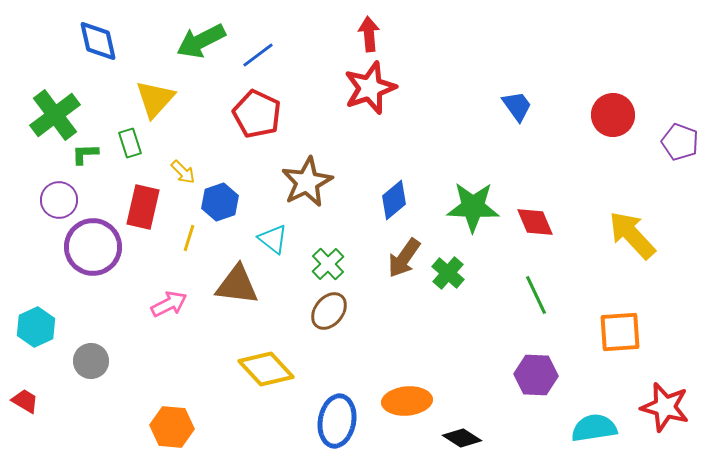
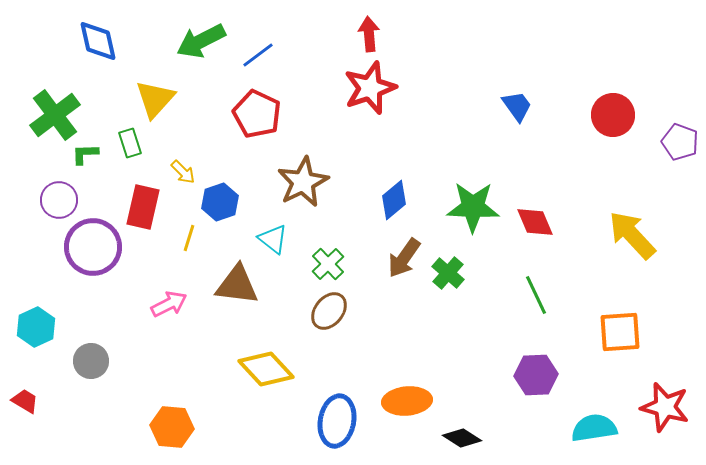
brown star at (307, 182): moved 4 px left
purple hexagon at (536, 375): rotated 6 degrees counterclockwise
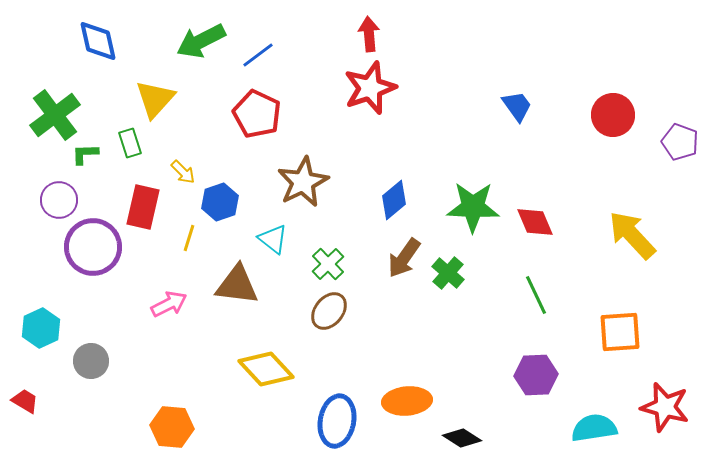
cyan hexagon at (36, 327): moved 5 px right, 1 px down
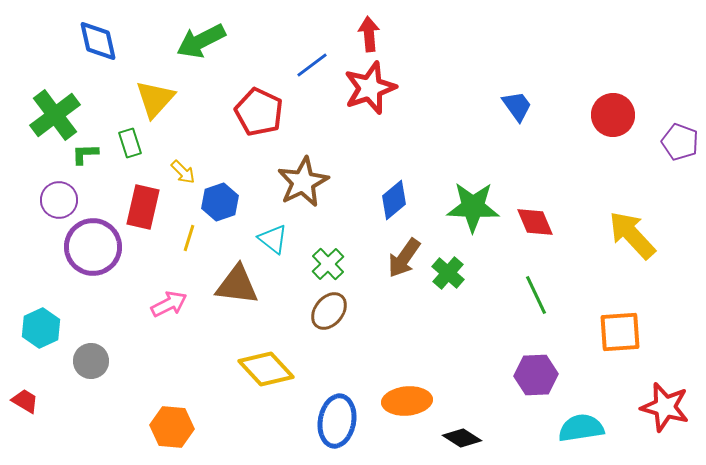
blue line at (258, 55): moved 54 px right, 10 px down
red pentagon at (257, 114): moved 2 px right, 2 px up
cyan semicircle at (594, 428): moved 13 px left
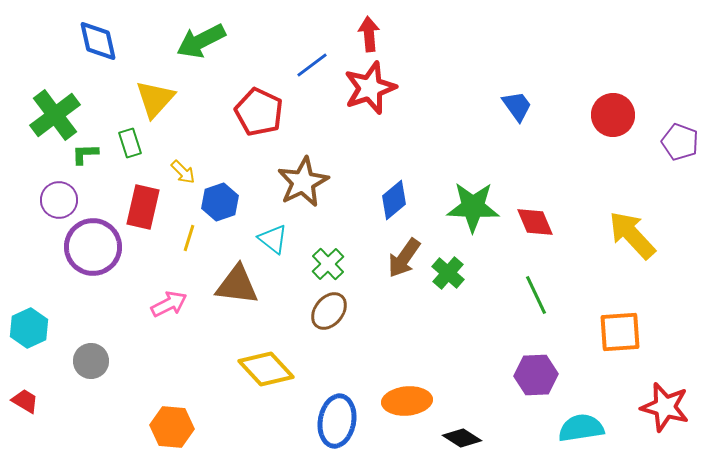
cyan hexagon at (41, 328): moved 12 px left
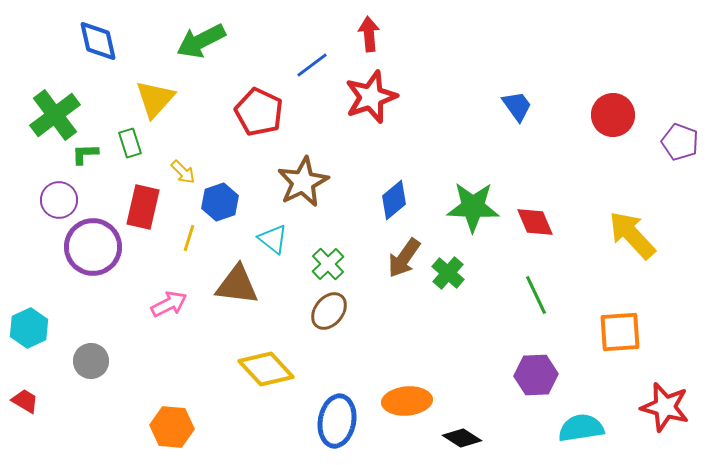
red star at (370, 88): moved 1 px right, 9 px down
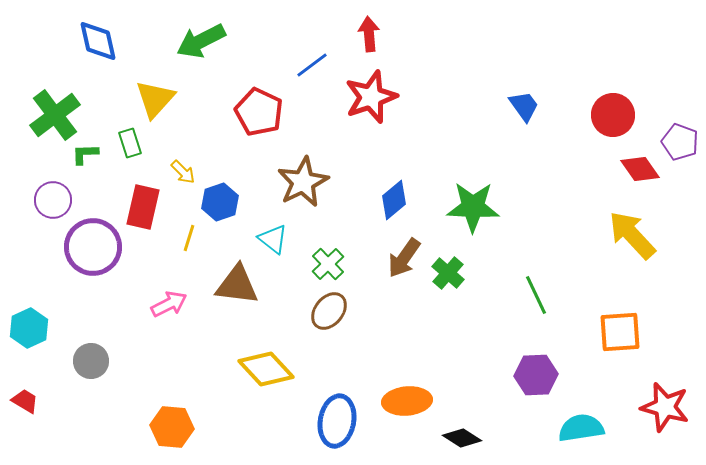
blue trapezoid at (517, 106): moved 7 px right
purple circle at (59, 200): moved 6 px left
red diamond at (535, 222): moved 105 px right, 53 px up; rotated 12 degrees counterclockwise
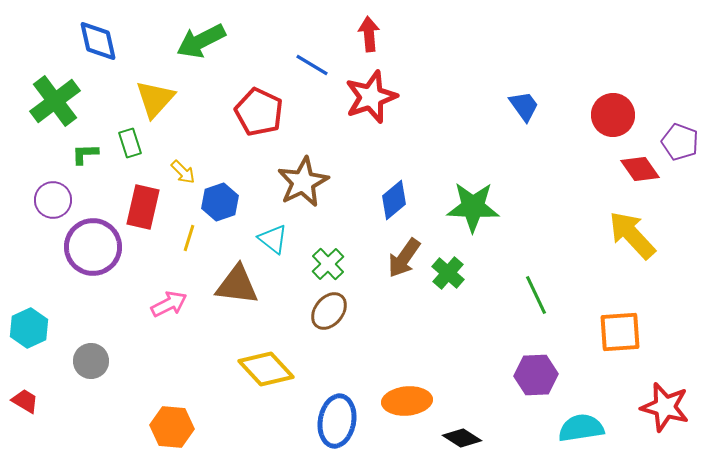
blue line at (312, 65): rotated 68 degrees clockwise
green cross at (55, 115): moved 14 px up
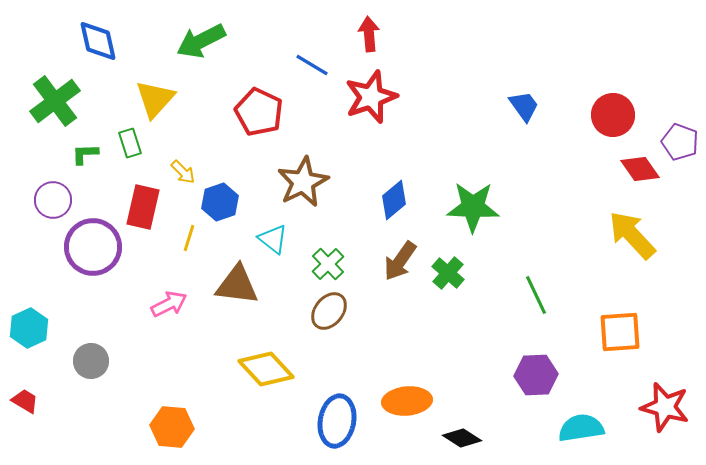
brown arrow at (404, 258): moved 4 px left, 3 px down
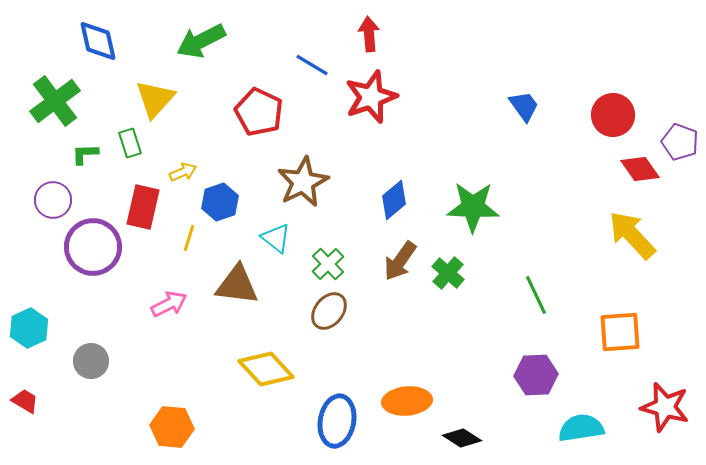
yellow arrow at (183, 172): rotated 68 degrees counterclockwise
cyan triangle at (273, 239): moved 3 px right, 1 px up
